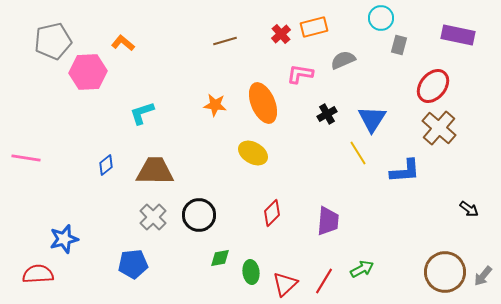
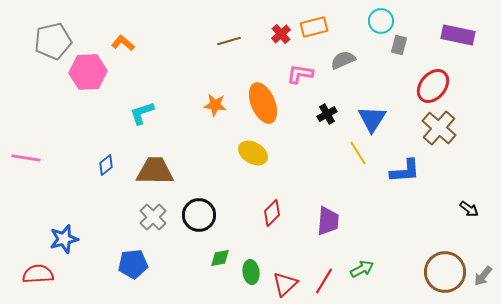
cyan circle: moved 3 px down
brown line: moved 4 px right
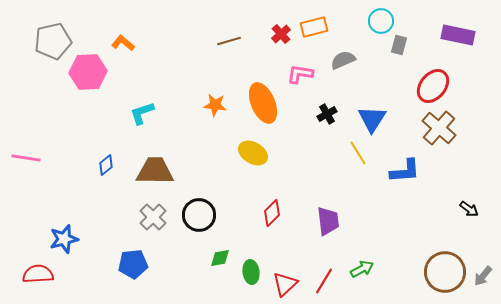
purple trapezoid: rotated 12 degrees counterclockwise
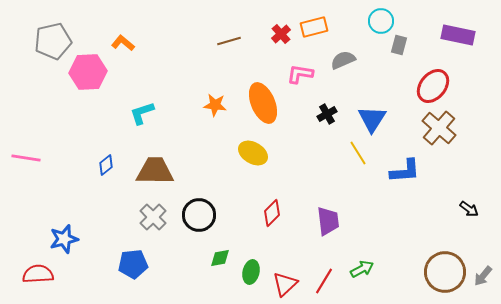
green ellipse: rotated 20 degrees clockwise
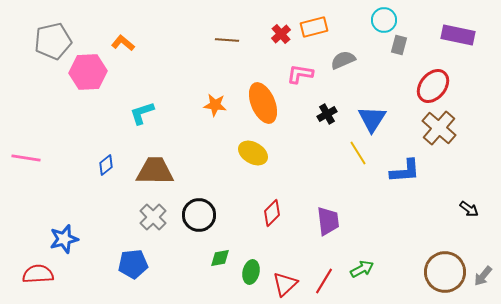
cyan circle: moved 3 px right, 1 px up
brown line: moved 2 px left, 1 px up; rotated 20 degrees clockwise
